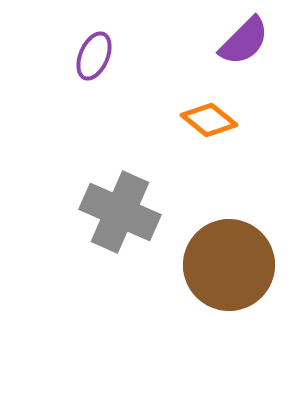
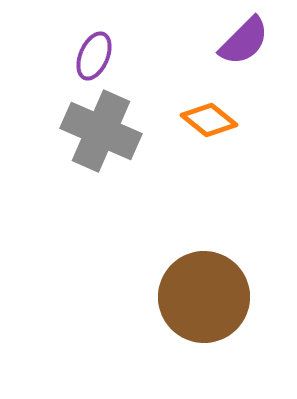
gray cross: moved 19 px left, 81 px up
brown circle: moved 25 px left, 32 px down
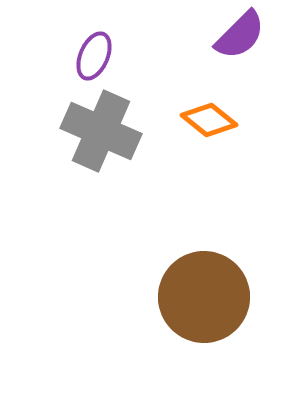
purple semicircle: moved 4 px left, 6 px up
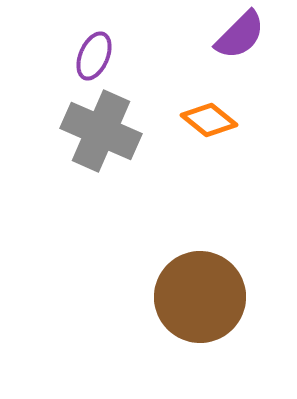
brown circle: moved 4 px left
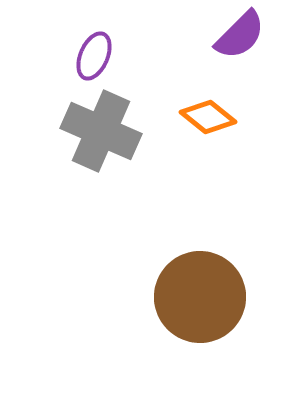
orange diamond: moved 1 px left, 3 px up
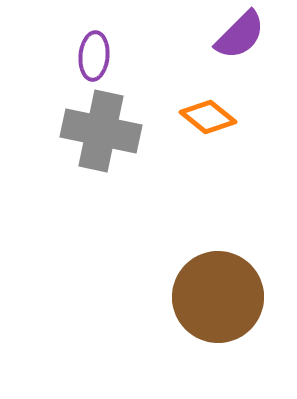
purple ellipse: rotated 18 degrees counterclockwise
gray cross: rotated 12 degrees counterclockwise
brown circle: moved 18 px right
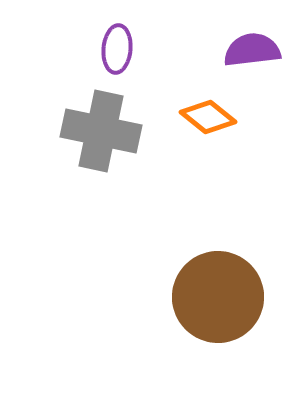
purple semicircle: moved 12 px right, 15 px down; rotated 142 degrees counterclockwise
purple ellipse: moved 23 px right, 7 px up
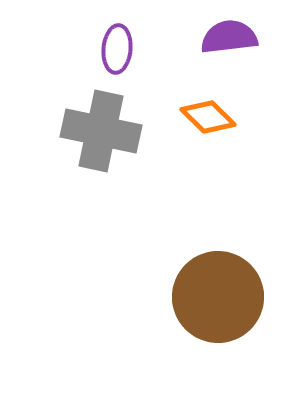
purple semicircle: moved 23 px left, 13 px up
orange diamond: rotated 6 degrees clockwise
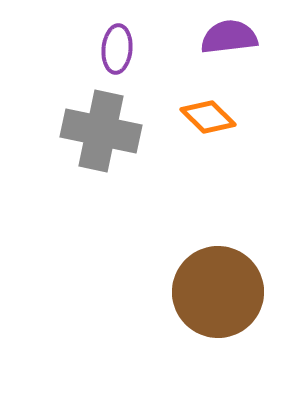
brown circle: moved 5 px up
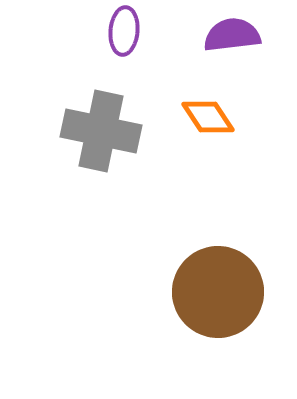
purple semicircle: moved 3 px right, 2 px up
purple ellipse: moved 7 px right, 18 px up
orange diamond: rotated 12 degrees clockwise
